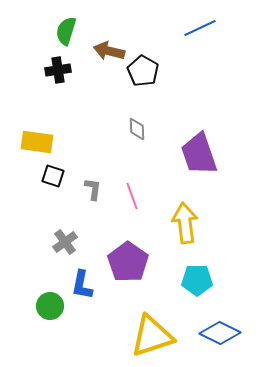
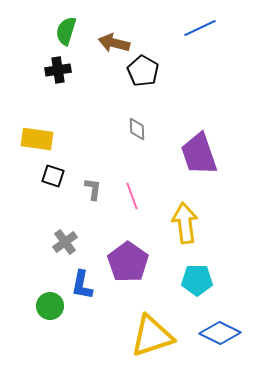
brown arrow: moved 5 px right, 8 px up
yellow rectangle: moved 3 px up
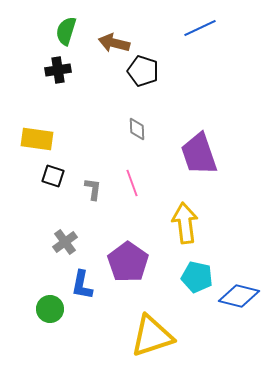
black pentagon: rotated 12 degrees counterclockwise
pink line: moved 13 px up
cyan pentagon: moved 3 px up; rotated 12 degrees clockwise
green circle: moved 3 px down
blue diamond: moved 19 px right, 37 px up; rotated 12 degrees counterclockwise
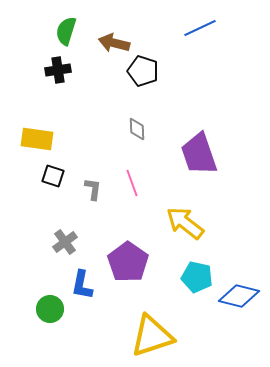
yellow arrow: rotated 45 degrees counterclockwise
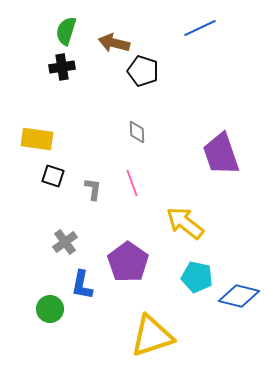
black cross: moved 4 px right, 3 px up
gray diamond: moved 3 px down
purple trapezoid: moved 22 px right
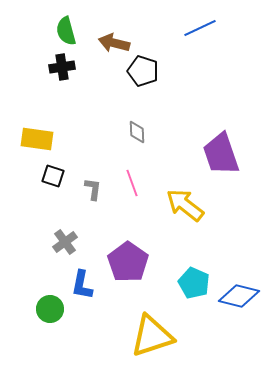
green semicircle: rotated 32 degrees counterclockwise
yellow arrow: moved 18 px up
cyan pentagon: moved 3 px left, 6 px down; rotated 12 degrees clockwise
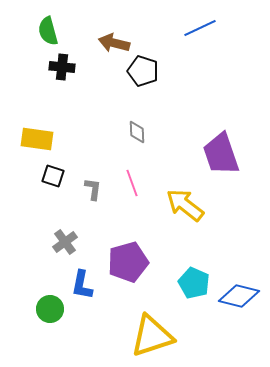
green semicircle: moved 18 px left
black cross: rotated 15 degrees clockwise
purple pentagon: rotated 21 degrees clockwise
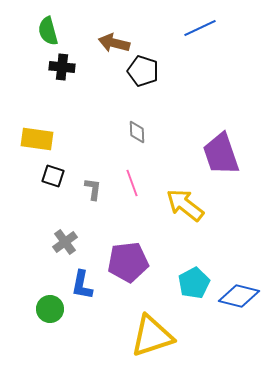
purple pentagon: rotated 9 degrees clockwise
cyan pentagon: rotated 20 degrees clockwise
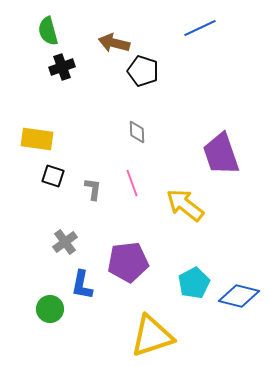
black cross: rotated 25 degrees counterclockwise
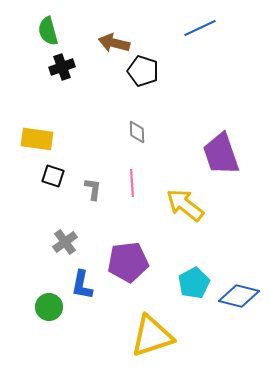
pink line: rotated 16 degrees clockwise
green circle: moved 1 px left, 2 px up
